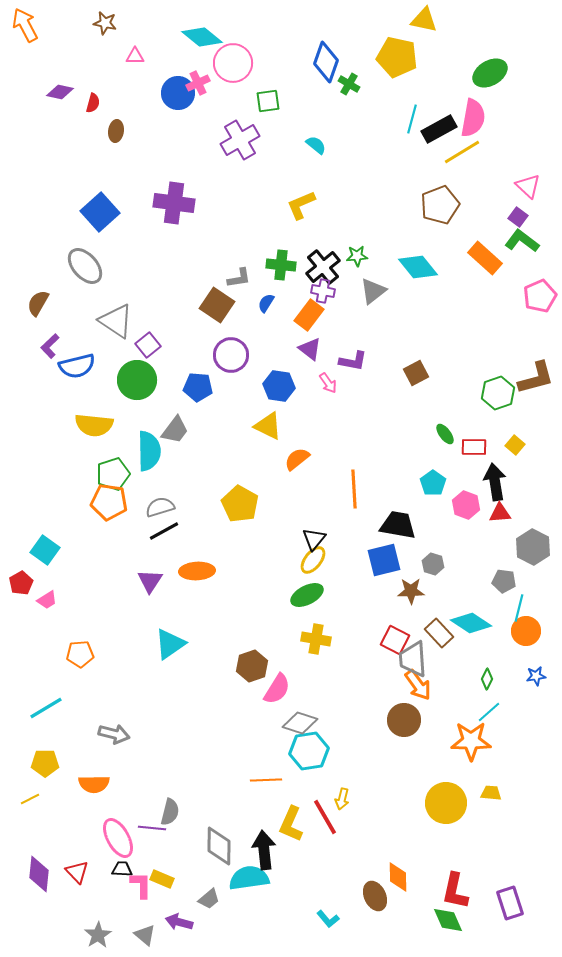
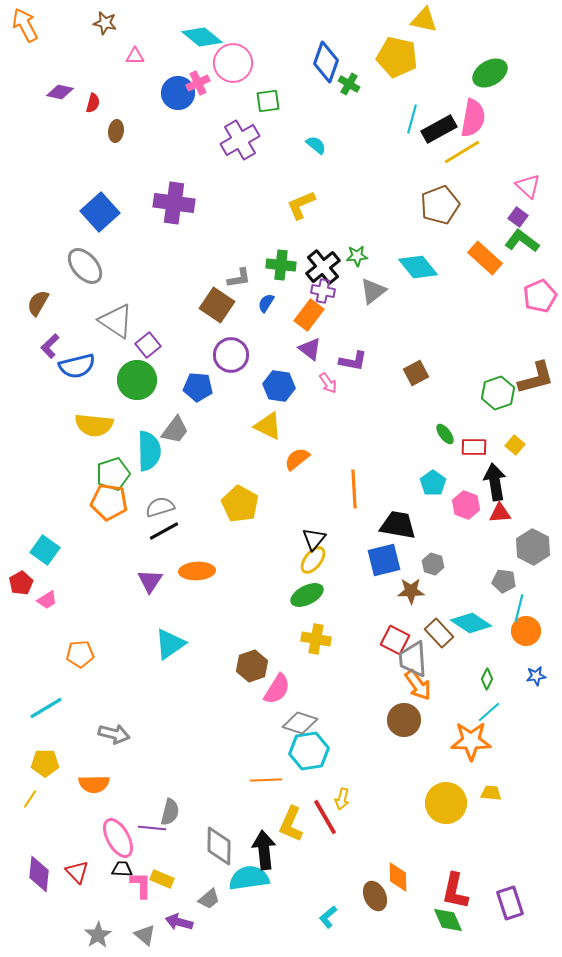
yellow line at (30, 799): rotated 30 degrees counterclockwise
cyan L-shape at (328, 919): moved 2 px up; rotated 90 degrees clockwise
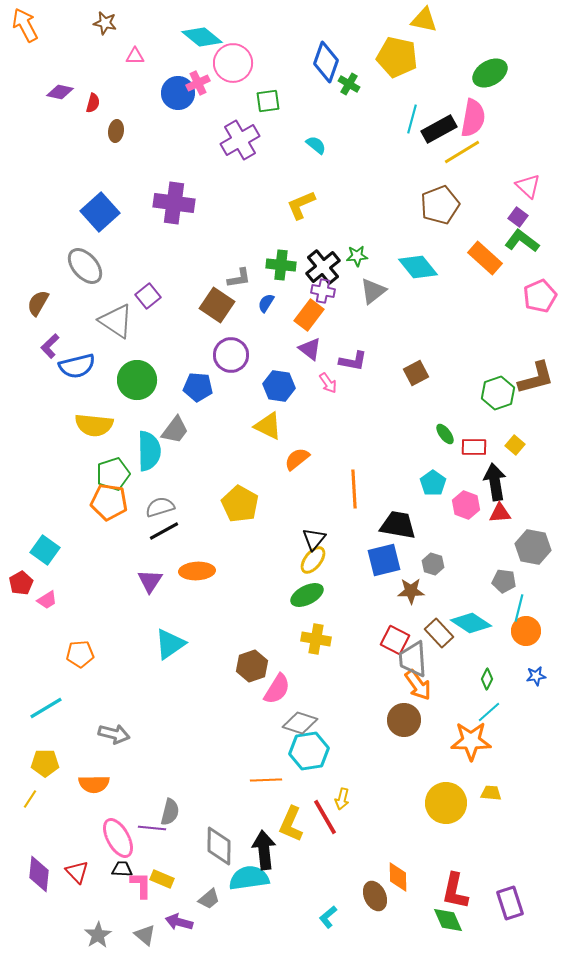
purple square at (148, 345): moved 49 px up
gray hexagon at (533, 547): rotated 16 degrees counterclockwise
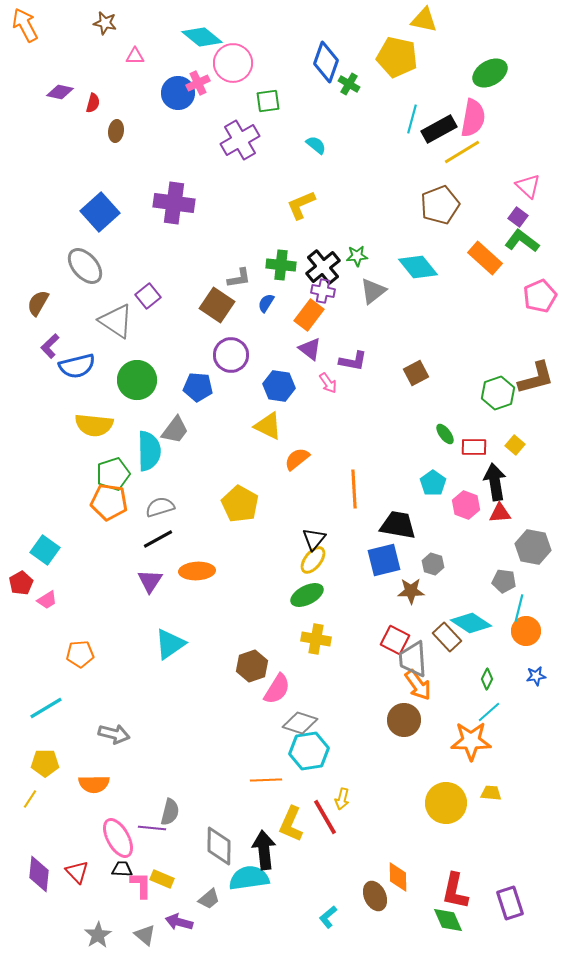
black line at (164, 531): moved 6 px left, 8 px down
brown rectangle at (439, 633): moved 8 px right, 4 px down
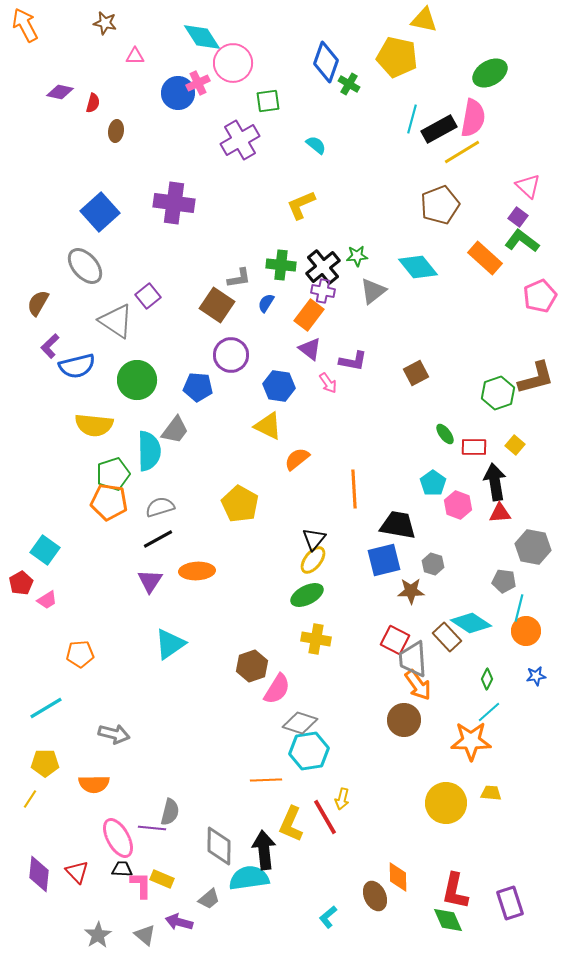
cyan diamond at (202, 37): rotated 18 degrees clockwise
pink hexagon at (466, 505): moved 8 px left
